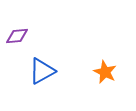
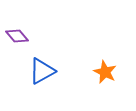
purple diamond: rotated 55 degrees clockwise
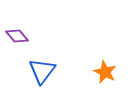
blue triangle: rotated 24 degrees counterclockwise
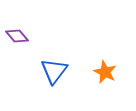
blue triangle: moved 12 px right
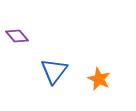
orange star: moved 6 px left, 7 px down
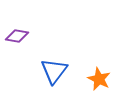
purple diamond: rotated 40 degrees counterclockwise
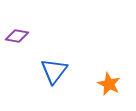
orange star: moved 10 px right, 5 px down
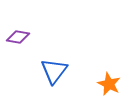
purple diamond: moved 1 px right, 1 px down
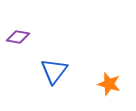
orange star: rotated 10 degrees counterclockwise
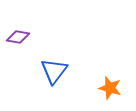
orange star: moved 1 px right, 4 px down
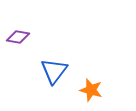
orange star: moved 19 px left, 2 px down
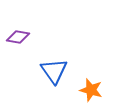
blue triangle: rotated 12 degrees counterclockwise
